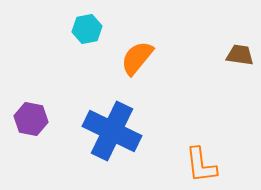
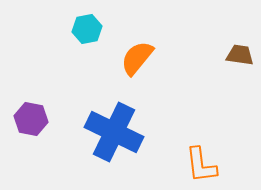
blue cross: moved 2 px right, 1 px down
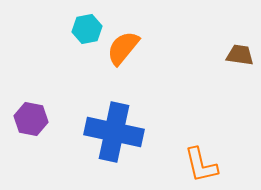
orange semicircle: moved 14 px left, 10 px up
blue cross: rotated 14 degrees counterclockwise
orange L-shape: rotated 6 degrees counterclockwise
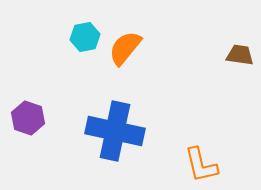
cyan hexagon: moved 2 px left, 8 px down
orange semicircle: moved 2 px right
purple hexagon: moved 3 px left, 1 px up; rotated 8 degrees clockwise
blue cross: moved 1 px right, 1 px up
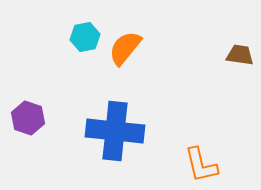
blue cross: rotated 6 degrees counterclockwise
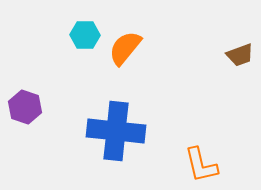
cyan hexagon: moved 2 px up; rotated 12 degrees clockwise
brown trapezoid: rotated 152 degrees clockwise
purple hexagon: moved 3 px left, 11 px up
blue cross: moved 1 px right
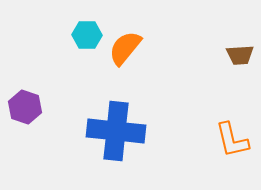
cyan hexagon: moved 2 px right
brown trapezoid: rotated 16 degrees clockwise
orange L-shape: moved 31 px right, 25 px up
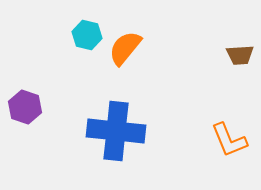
cyan hexagon: rotated 12 degrees clockwise
orange L-shape: moved 3 px left; rotated 9 degrees counterclockwise
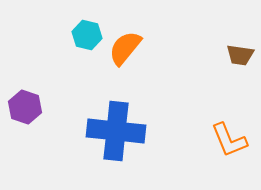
brown trapezoid: rotated 12 degrees clockwise
